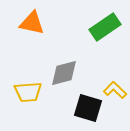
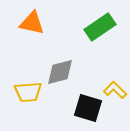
green rectangle: moved 5 px left
gray diamond: moved 4 px left, 1 px up
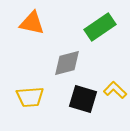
gray diamond: moved 7 px right, 9 px up
yellow trapezoid: moved 2 px right, 5 px down
black square: moved 5 px left, 9 px up
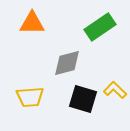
orange triangle: rotated 12 degrees counterclockwise
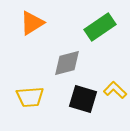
orange triangle: rotated 32 degrees counterclockwise
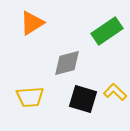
green rectangle: moved 7 px right, 4 px down
yellow L-shape: moved 2 px down
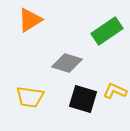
orange triangle: moved 2 px left, 3 px up
gray diamond: rotated 32 degrees clockwise
yellow L-shape: moved 1 px up; rotated 20 degrees counterclockwise
yellow trapezoid: rotated 12 degrees clockwise
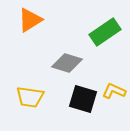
green rectangle: moved 2 px left, 1 px down
yellow L-shape: moved 1 px left
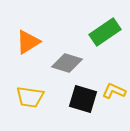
orange triangle: moved 2 px left, 22 px down
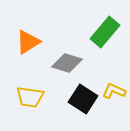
green rectangle: rotated 16 degrees counterclockwise
black square: rotated 16 degrees clockwise
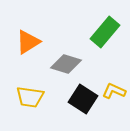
gray diamond: moved 1 px left, 1 px down
